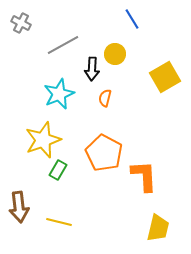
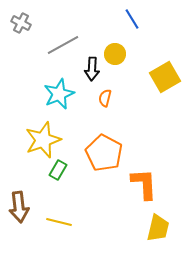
orange L-shape: moved 8 px down
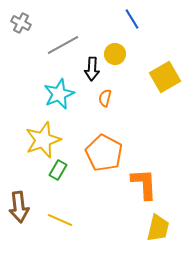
yellow line: moved 1 px right, 2 px up; rotated 10 degrees clockwise
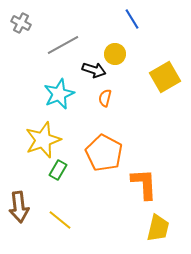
black arrow: moved 2 px right, 1 px down; rotated 75 degrees counterclockwise
yellow line: rotated 15 degrees clockwise
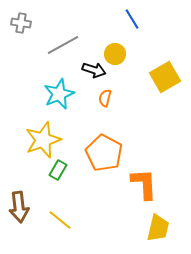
gray cross: rotated 18 degrees counterclockwise
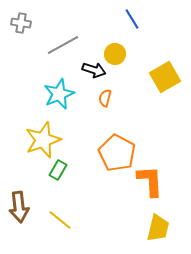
orange pentagon: moved 13 px right
orange L-shape: moved 6 px right, 3 px up
